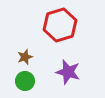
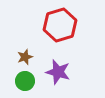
purple star: moved 10 px left
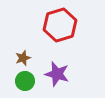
brown star: moved 2 px left, 1 px down
purple star: moved 1 px left, 2 px down
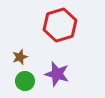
brown star: moved 3 px left, 1 px up
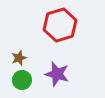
brown star: moved 1 px left, 1 px down
green circle: moved 3 px left, 1 px up
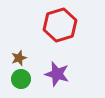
green circle: moved 1 px left, 1 px up
